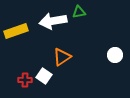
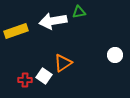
orange triangle: moved 1 px right, 6 px down
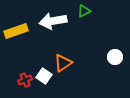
green triangle: moved 5 px right, 1 px up; rotated 16 degrees counterclockwise
white circle: moved 2 px down
red cross: rotated 24 degrees counterclockwise
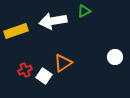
red cross: moved 10 px up
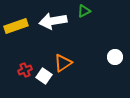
yellow rectangle: moved 5 px up
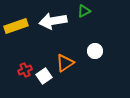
white circle: moved 20 px left, 6 px up
orange triangle: moved 2 px right
white square: rotated 21 degrees clockwise
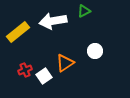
yellow rectangle: moved 2 px right, 6 px down; rotated 20 degrees counterclockwise
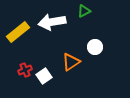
white arrow: moved 1 px left, 1 px down
white circle: moved 4 px up
orange triangle: moved 6 px right, 1 px up
